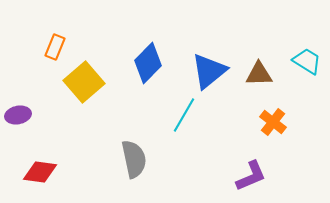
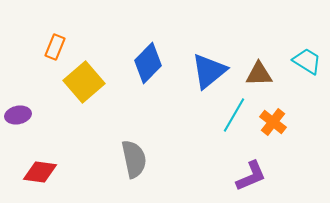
cyan line: moved 50 px right
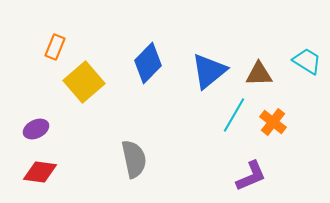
purple ellipse: moved 18 px right, 14 px down; rotated 15 degrees counterclockwise
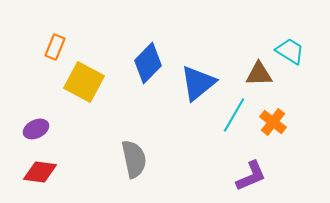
cyan trapezoid: moved 17 px left, 10 px up
blue triangle: moved 11 px left, 12 px down
yellow square: rotated 21 degrees counterclockwise
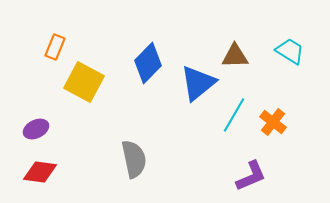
brown triangle: moved 24 px left, 18 px up
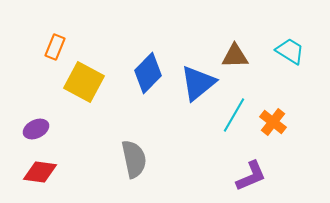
blue diamond: moved 10 px down
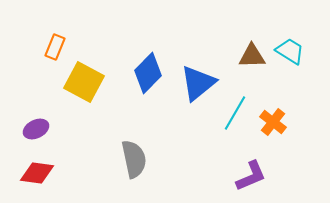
brown triangle: moved 17 px right
cyan line: moved 1 px right, 2 px up
red diamond: moved 3 px left, 1 px down
